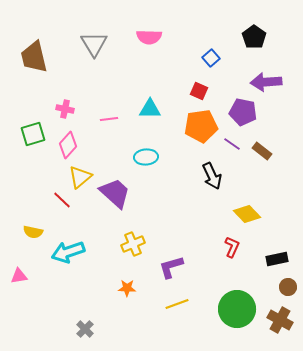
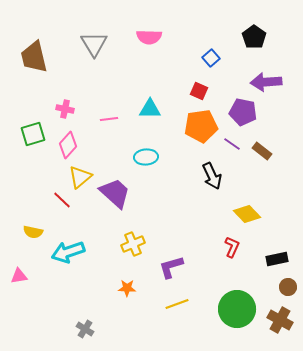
gray cross: rotated 12 degrees counterclockwise
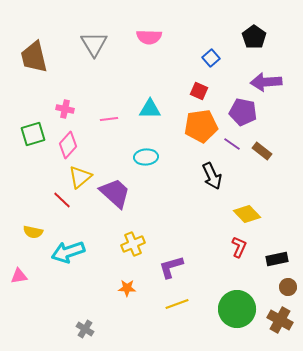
red L-shape: moved 7 px right
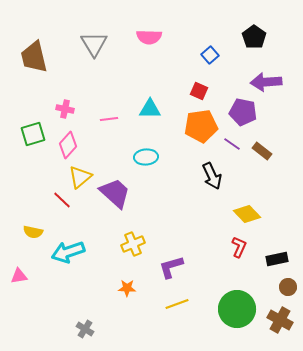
blue square: moved 1 px left, 3 px up
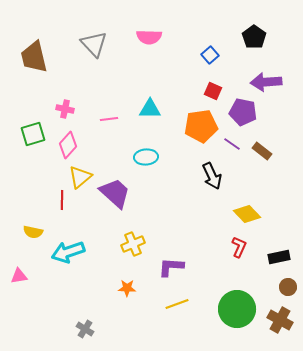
gray triangle: rotated 12 degrees counterclockwise
red square: moved 14 px right
red line: rotated 48 degrees clockwise
black rectangle: moved 2 px right, 2 px up
purple L-shape: rotated 20 degrees clockwise
